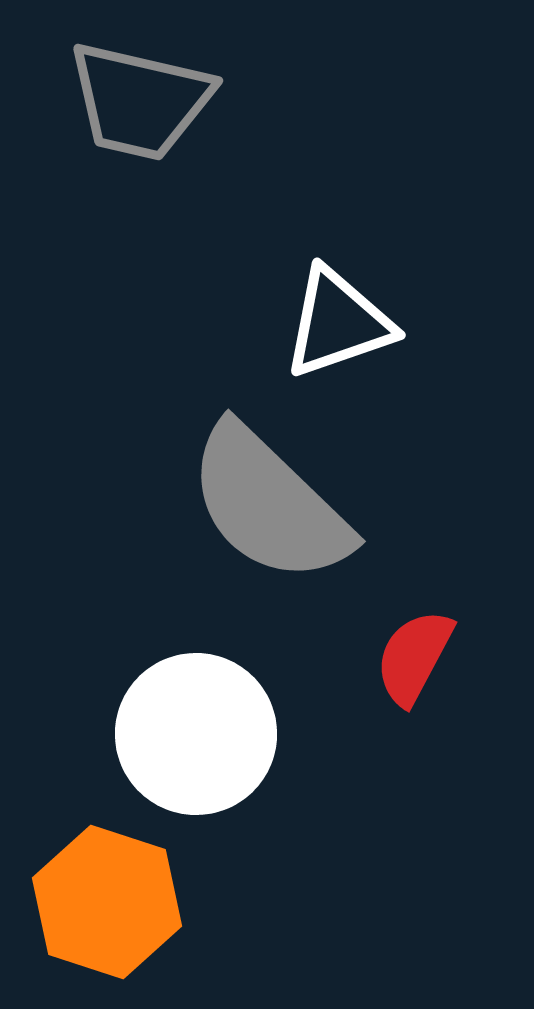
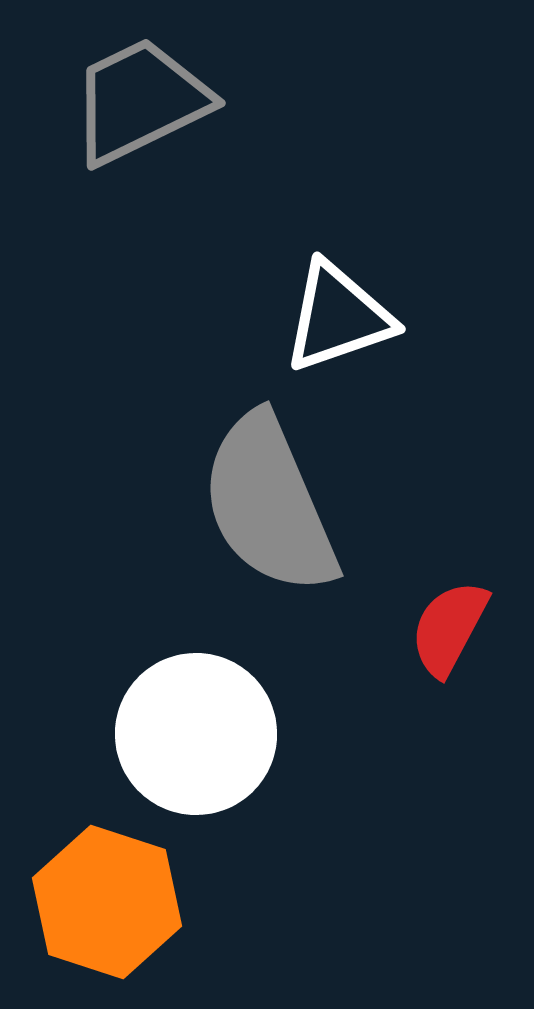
gray trapezoid: rotated 141 degrees clockwise
white triangle: moved 6 px up
gray semicircle: rotated 23 degrees clockwise
red semicircle: moved 35 px right, 29 px up
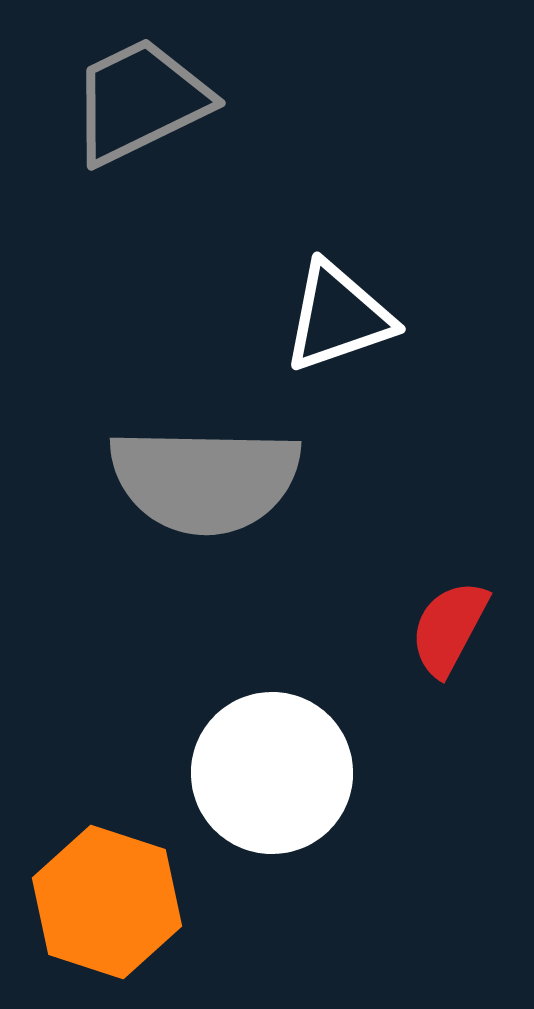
gray semicircle: moved 64 px left, 24 px up; rotated 66 degrees counterclockwise
white circle: moved 76 px right, 39 px down
